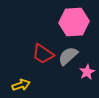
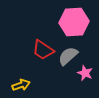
red trapezoid: moved 4 px up
pink star: moved 2 px left, 1 px down; rotated 21 degrees counterclockwise
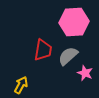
red trapezoid: rotated 115 degrees counterclockwise
yellow arrow: rotated 42 degrees counterclockwise
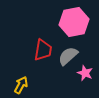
pink hexagon: rotated 8 degrees counterclockwise
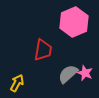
pink hexagon: rotated 12 degrees counterclockwise
gray semicircle: moved 18 px down
yellow arrow: moved 4 px left, 2 px up
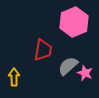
gray semicircle: moved 8 px up
yellow arrow: moved 3 px left, 6 px up; rotated 30 degrees counterclockwise
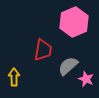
pink star: moved 1 px right, 6 px down
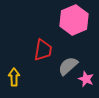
pink hexagon: moved 2 px up
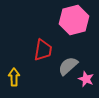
pink hexagon: rotated 8 degrees clockwise
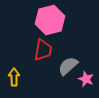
pink hexagon: moved 24 px left
